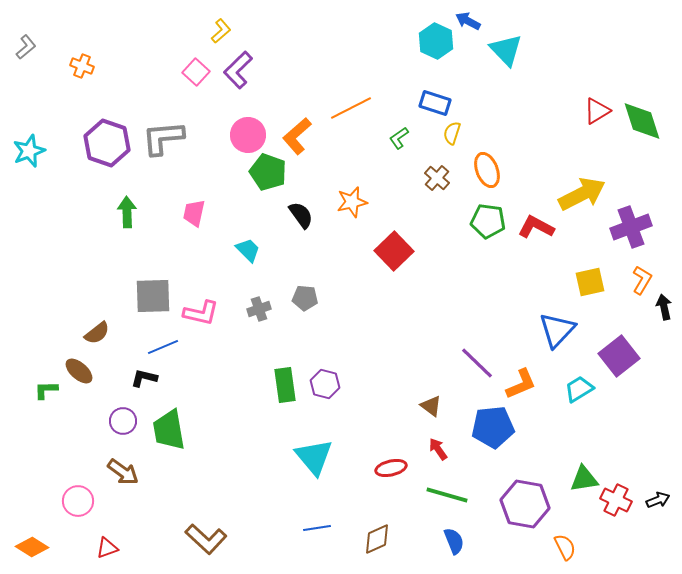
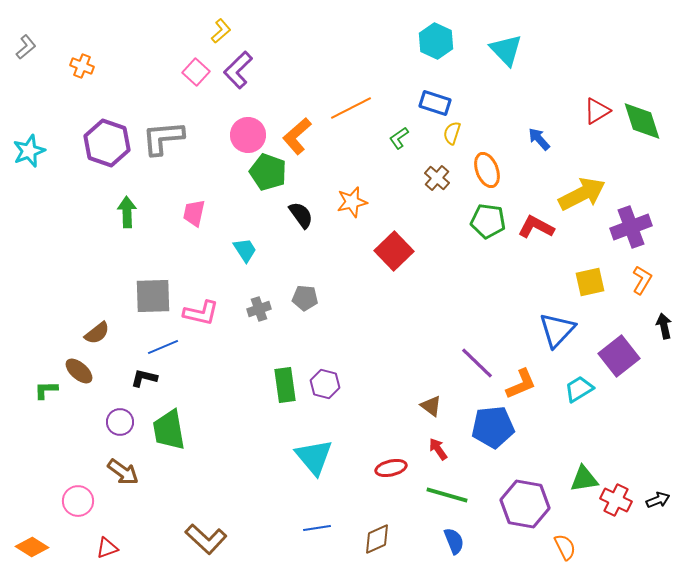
blue arrow at (468, 21): moved 71 px right, 118 px down; rotated 20 degrees clockwise
cyan trapezoid at (248, 250): moved 3 px left; rotated 12 degrees clockwise
black arrow at (664, 307): moved 19 px down
purple circle at (123, 421): moved 3 px left, 1 px down
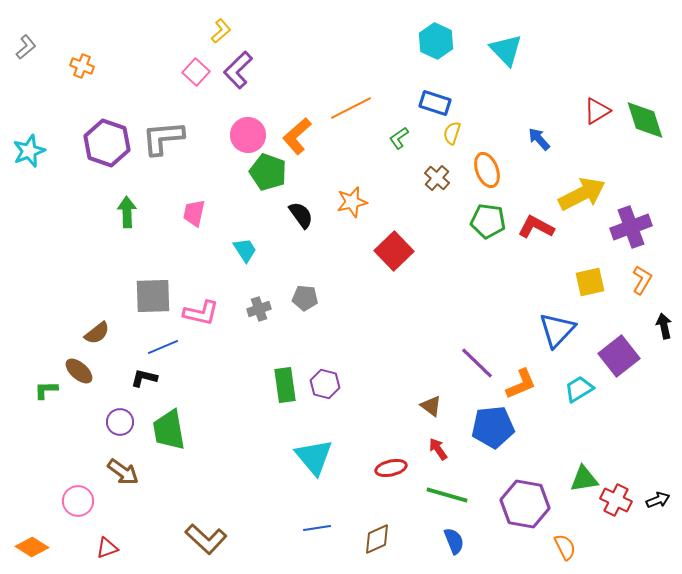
green diamond at (642, 121): moved 3 px right, 1 px up
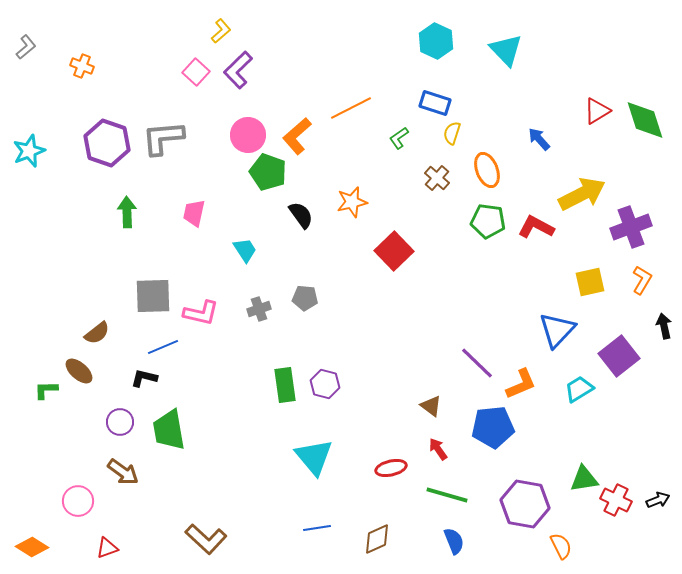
orange semicircle at (565, 547): moved 4 px left, 1 px up
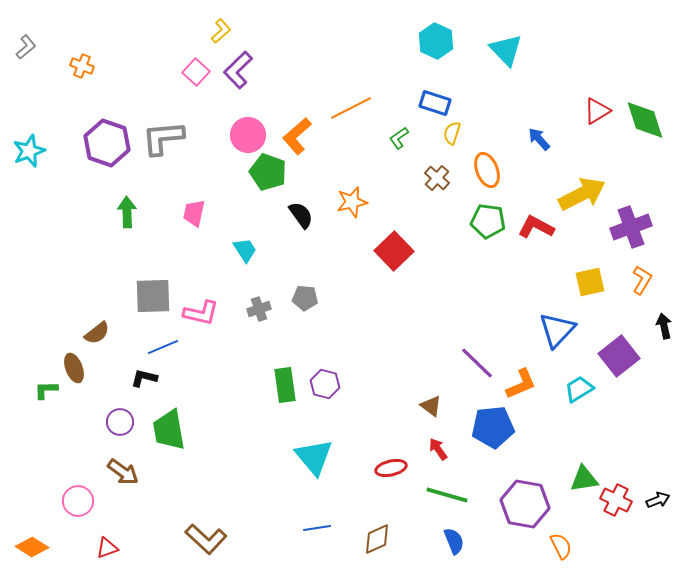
brown ellipse at (79, 371): moved 5 px left, 3 px up; rotated 28 degrees clockwise
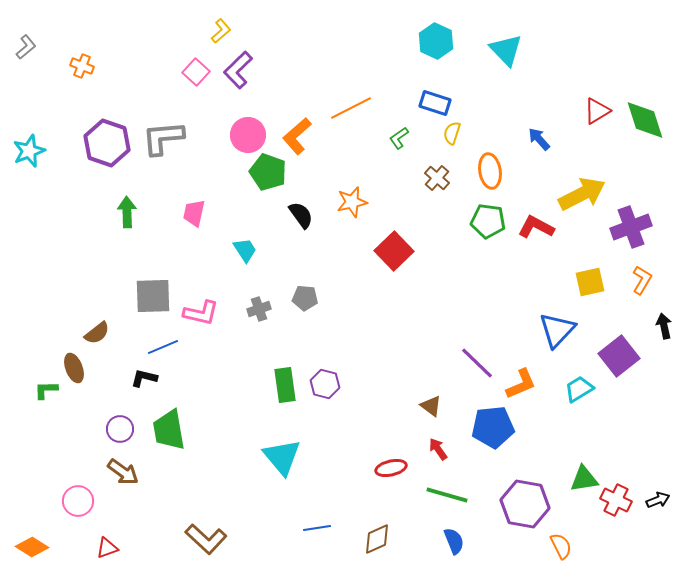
orange ellipse at (487, 170): moved 3 px right, 1 px down; rotated 12 degrees clockwise
purple circle at (120, 422): moved 7 px down
cyan triangle at (314, 457): moved 32 px left
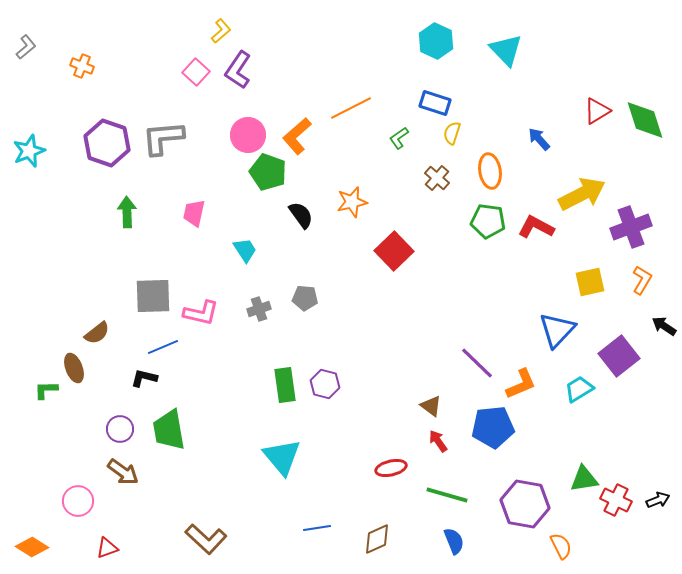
purple L-shape at (238, 70): rotated 12 degrees counterclockwise
black arrow at (664, 326): rotated 45 degrees counterclockwise
red arrow at (438, 449): moved 8 px up
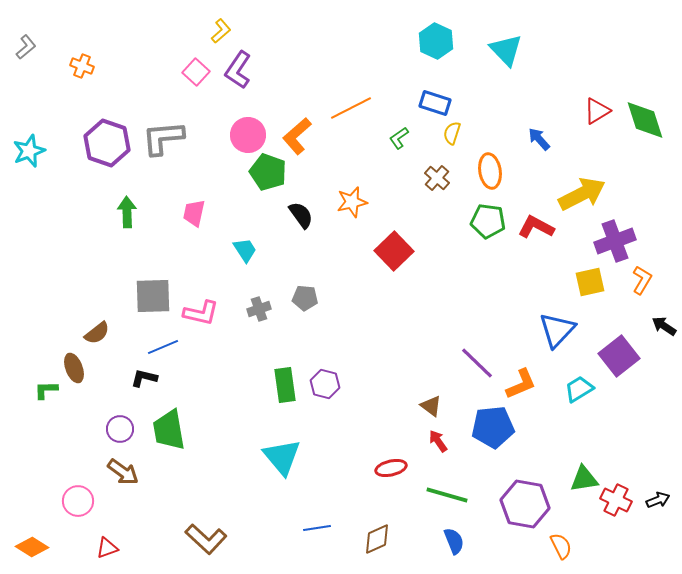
purple cross at (631, 227): moved 16 px left, 14 px down
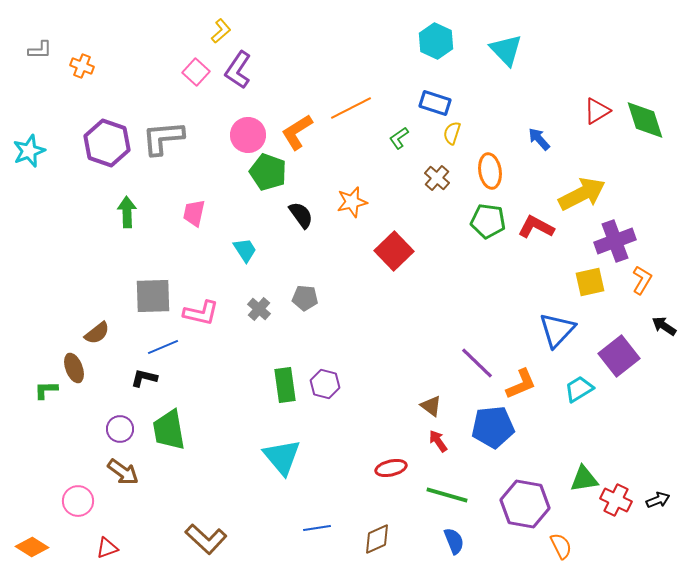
gray L-shape at (26, 47): moved 14 px right, 3 px down; rotated 40 degrees clockwise
orange L-shape at (297, 136): moved 4 px up; rotated 9 degrees clockwise
gray cross at (259, 309): rotated 30 degrees counterclockwise
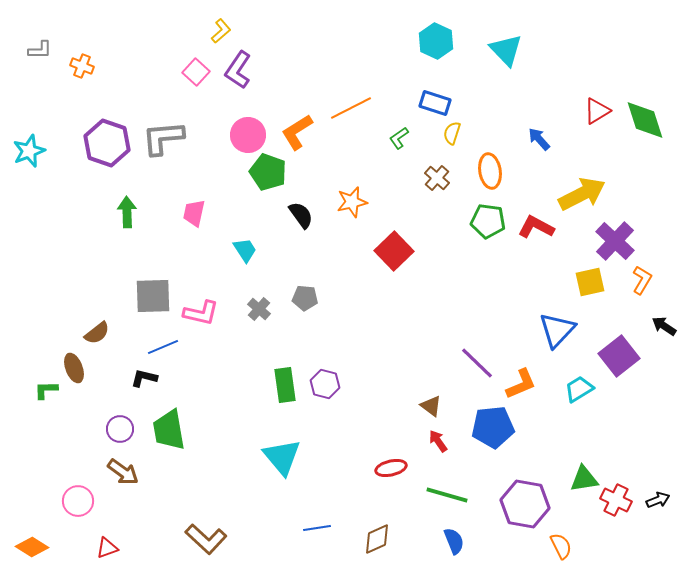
purple cross at (615, 241): rotated 27 degrees counterclockwise
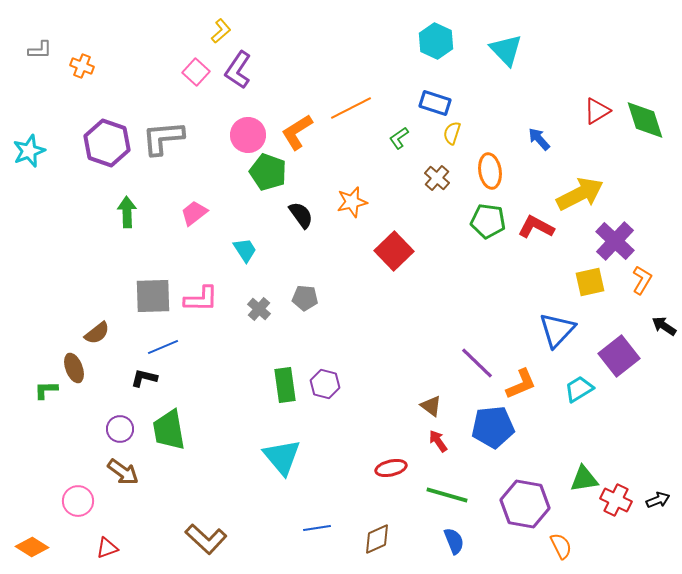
yellow arrow at (582, 194): moved 2 px left
pink trapezoid at (194, 213): rotated 40 degrees clockwise
pink L-shape at (201, 313): moved 14 px up; rotated 12 degrees counterclockwise
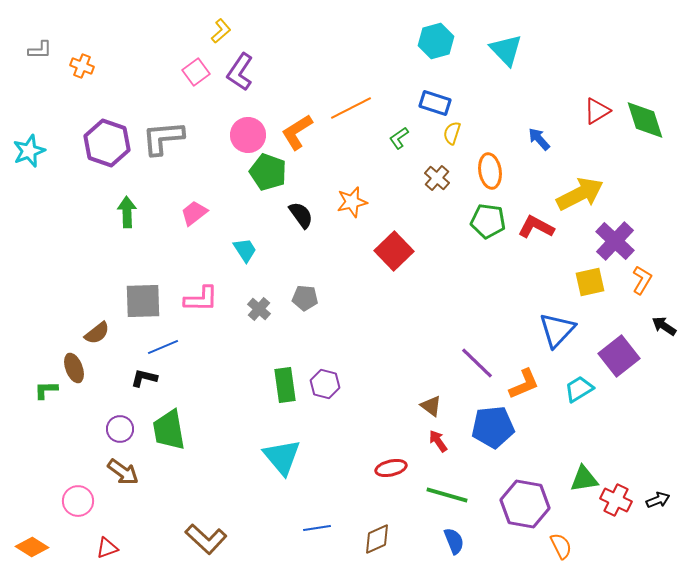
cyan hexagon at (436, 41): rotated 20 degrees clockwise
purple L-shape at (238, 70): moved 2 px right, 2 px down
pink square at (196, 72): rotated 12 degrees clockwise
gray square at (153, 296): moved 10 px left, 5 px down
orange L-shape at (521, 384): moved 3 px right
